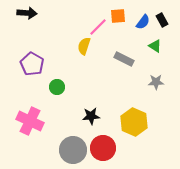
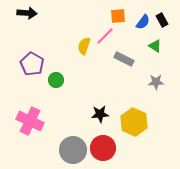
pink line: moved 7 px right, 9 px down
green circle: moved 1 px left, 7 px up
black star: moved 9 px right, 2 px up
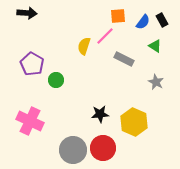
gray star: rotated 28 degrees clockwise
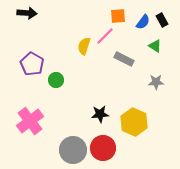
gray star: rotated 28 degrees counterclockwise
pink cross: rotated 28 degrees clockwise
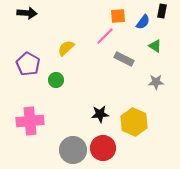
black rectangle: moved 9 px up; rotated 40 degrees clockwise
yellow semicircle: moved 18 px left, 2 px down; rotated 30 degrees clockwise
purple pentagon: moved 4 px left
pink cross: rotated 32 degrees clockwise
